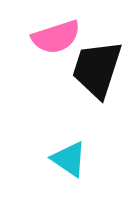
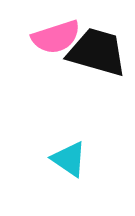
black trapezoid: moved 17 px up; rotated 88 degrees clockwise
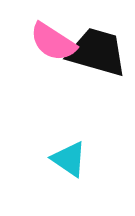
pink semicircle: moved 3 px left, 5 px down; rotated 51 degrees clockwise
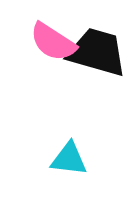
cyan triangle: rotated 27 degrees counterclockwise
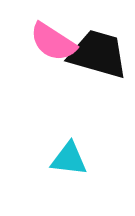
black trapezoid: moved 1 px right, 2 px down
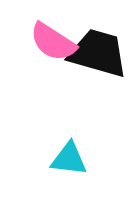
black trapezoid: moved 1 px up
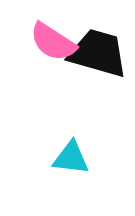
cyan triangle: moved 2 px right, 1 px up
